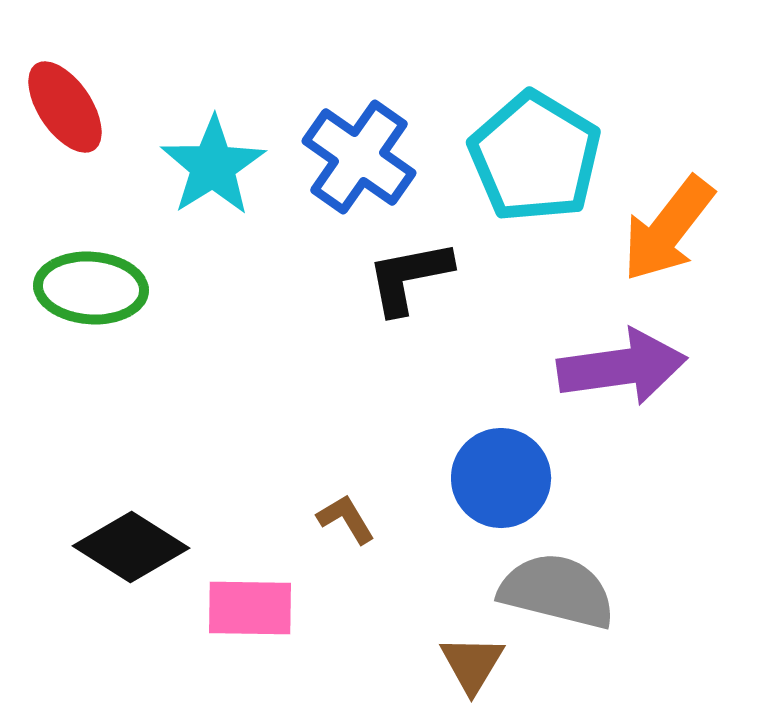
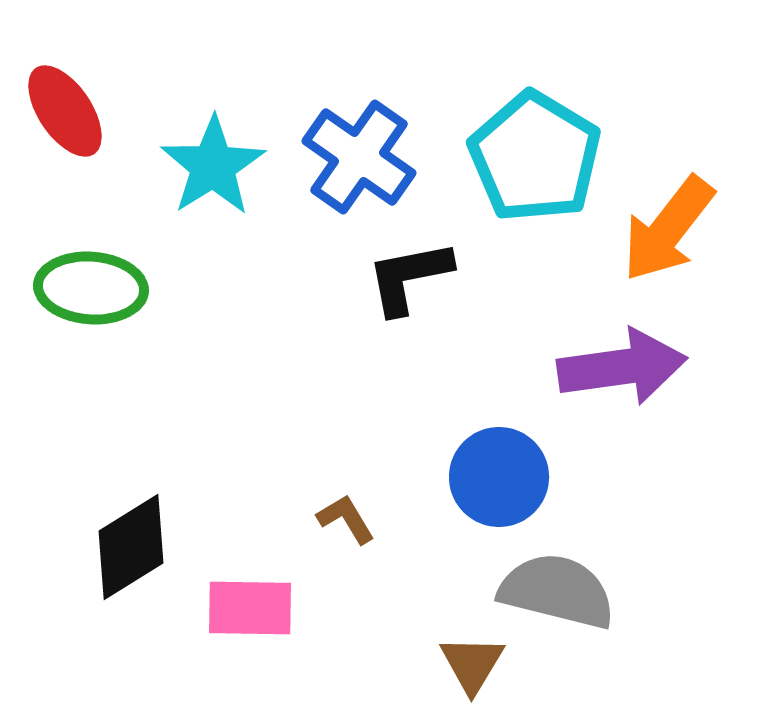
red ellipse: moved 4 px down
blue circle: moved 2 px left, 1 px up
black diamond: rotated 64 degrees counterclockwise
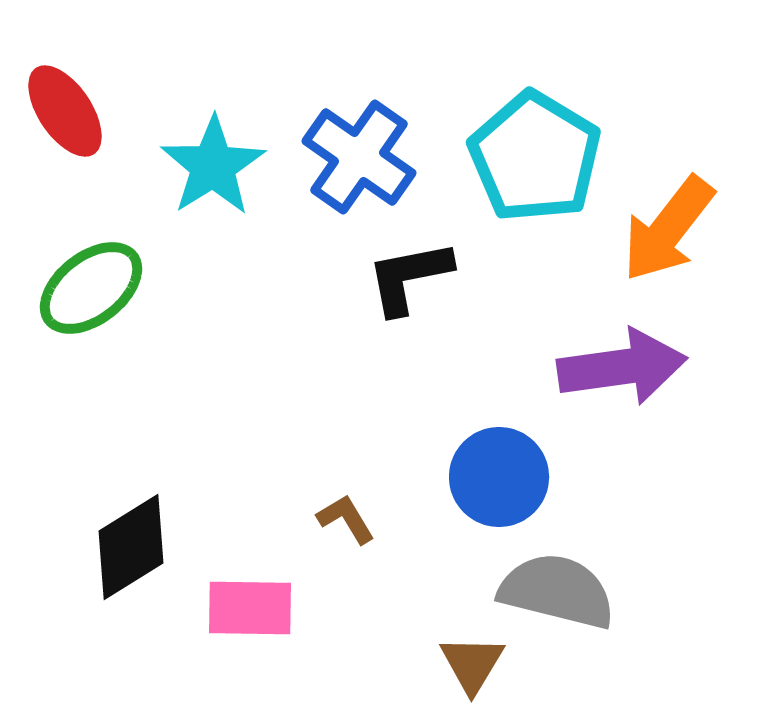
green ellipse: rotated 42 degrees counterclockwise
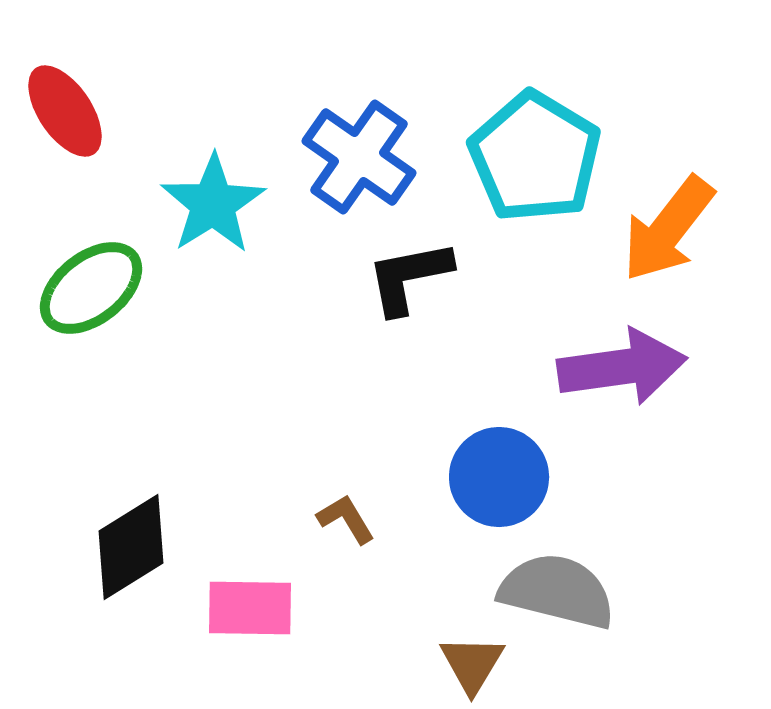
cyan star: moved 38 px down
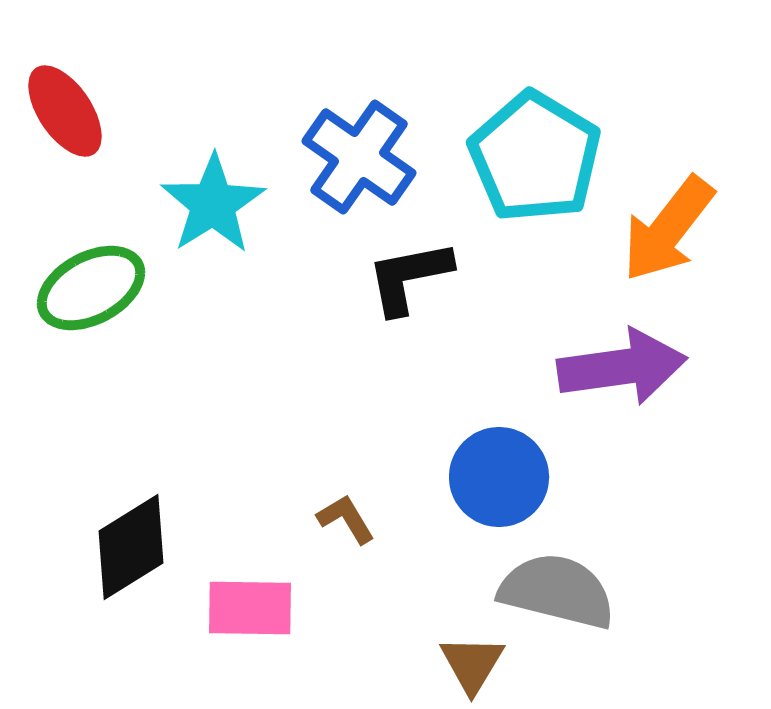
green ellipse: rotated 10 degrees clockwise
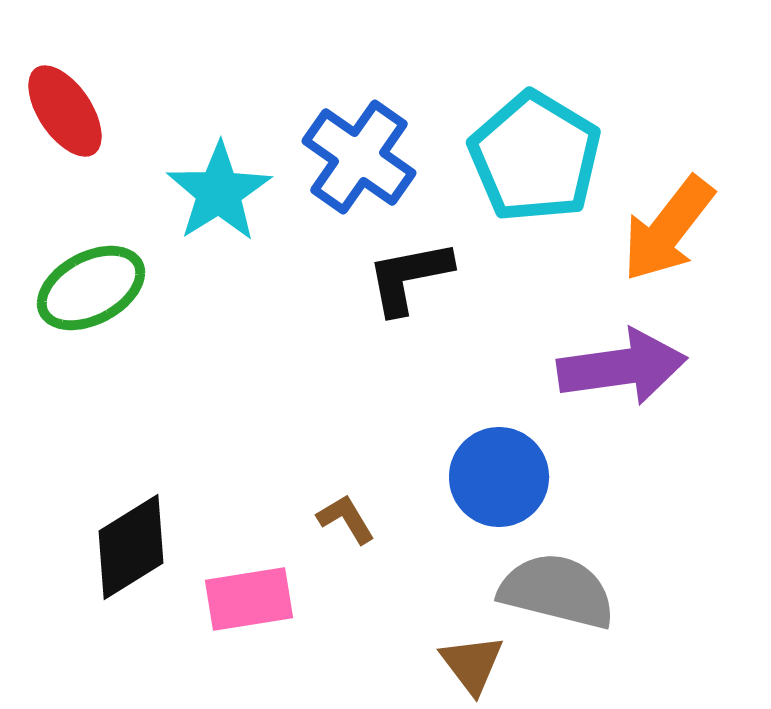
cyan star: moved 6 px right, 12 px up
pink rectangle: moved 1 px left, 9 px up; rotated 10 degrees counterclockwise
brown triangle: rotated 8 degrees counterclockwise
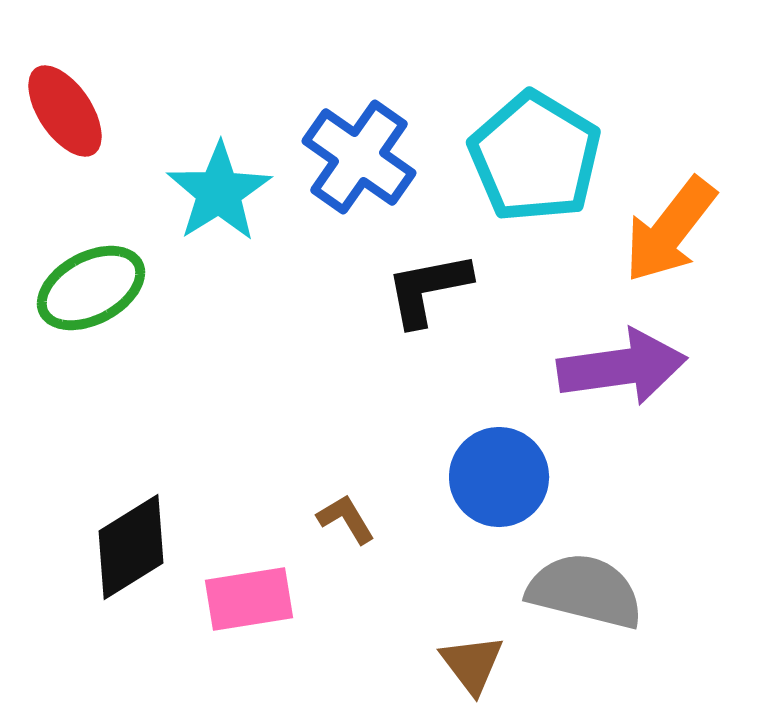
orange arrow: moved 2 px right, 1 px down
black L-shape: moved 19 px right, 12 px down
gray semicircle: moved 28 px right
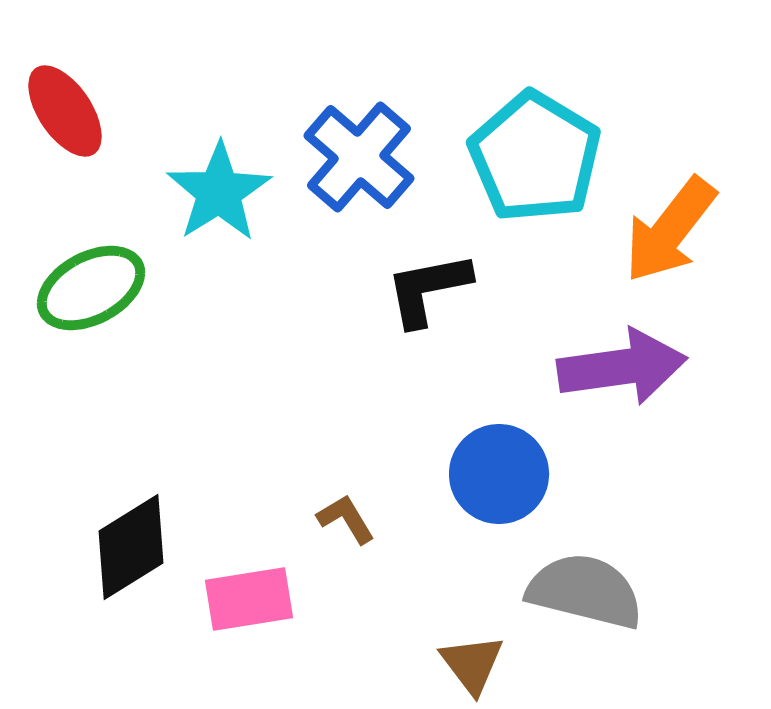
blue cross: rotated 6 degrees clockwise
blue circle: moved 3 px up
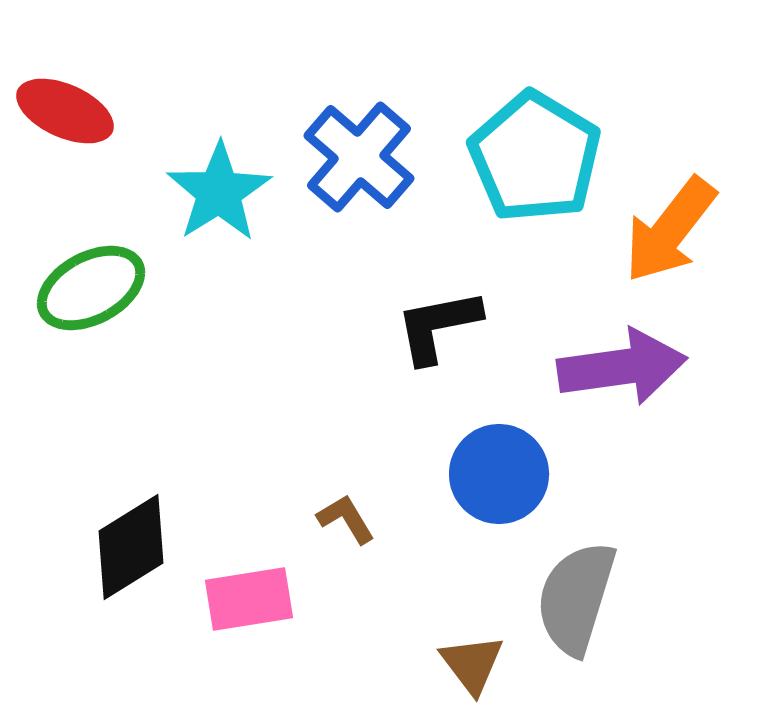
red ellipse: rotated 32 degrees counterclockwise
black L-shape: moved 10 px right, 37 px down
gray semicircle: moved 9 px left, 7 px down; rotated 87 degrees counterclockwise
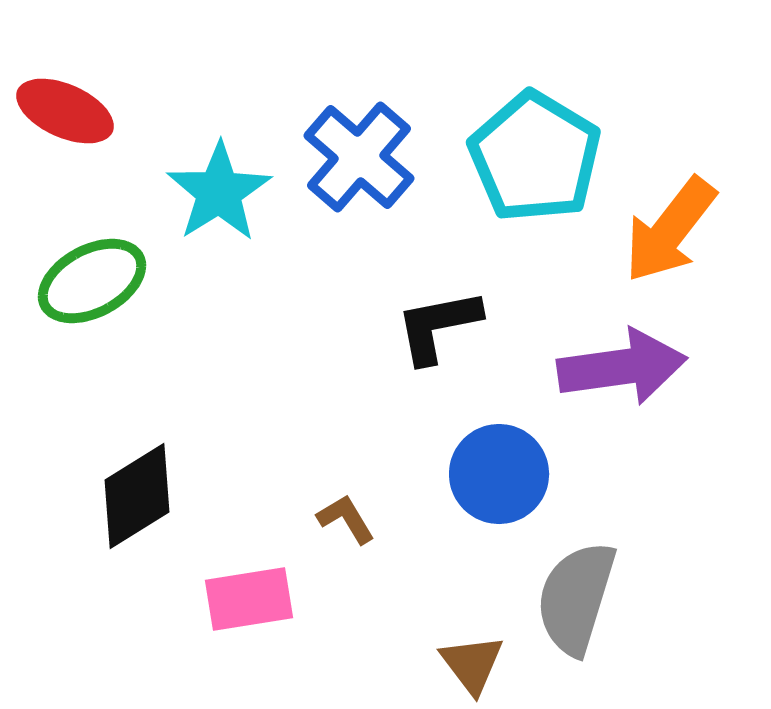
green ellipse: moved 1 px right, 7 px up
black diamond: moved 6 px right, 51 px up
